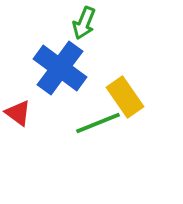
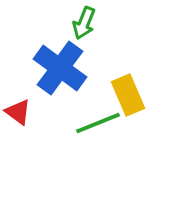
yellow rectangle: moved 3 px right, 2 px up; rotated 12 degrees clockwise
red triangle: moved 1 px up
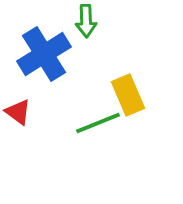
green arrow: moved 2 px right, 2 px up; rotated 24 degrees counterclockwise
blue cross: moved 16 px left, 14 px up; rotated 22 degrees clockwise
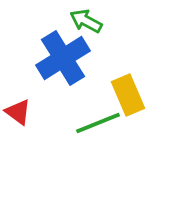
green arrow: rotated 120 degrees clockwise
blue cross: moved 19 px right, 4 px down
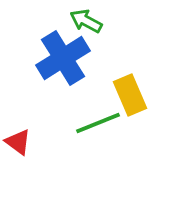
yellow rectangle: moved 2 px right
red triangle: moved 30 px down
